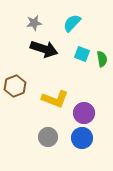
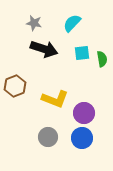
gray star: rotated 21 degrees clockwise
cyan square: moved 1 px up; rotated 28 degrees counterclockwise
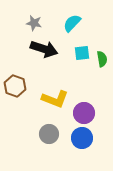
brown hexagon: rotated 20 degrees counterclockwise
gray circle: moved 1 px right, 3 px up
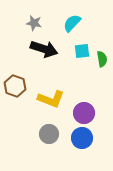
cyan square: moved 2 px up
yellow L-shape: moved 4 px left
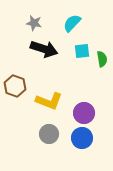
yellow L-shape: moved 2 px left, 2 px down
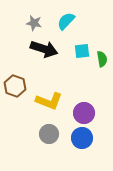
cyan semicircle: moved 6 px left, 2 px up
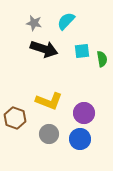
brown hexagon: moved 32 px down
blue circle: moved 2 px left, 1 px down
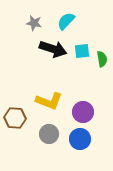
black arrow: moved 9 px right
purple circle: moved 1 px left, 1 px up
brown hexagon: rotated 15 degrees counterclockwise
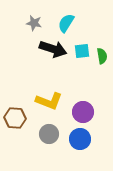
cyan semicircle: moved 2 px down; rotated 12 degrees counterclockwise
green semicircle: moved 3 px up
